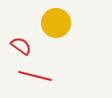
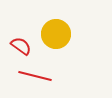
yellow circle: moved 11 px down
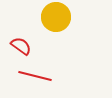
yellow circle: moved 17 px up
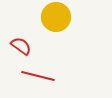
red line: moved 3 px right
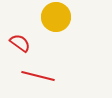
red semicircle: moved 1 px left, 3 px up
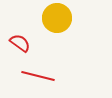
yellow circle: moved 1 px right, 1 px down
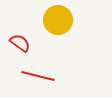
yellow circle: moved 1 px right, 2 px down
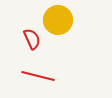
red semicircle: moved 12 px right, 4 px up; rotated 30 degrees clockwise
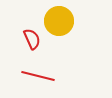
yellow circle: moved 1 px right, 1 px down
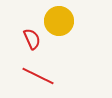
red line: rotated 12 degrees clockwise
